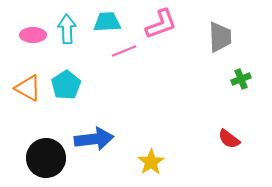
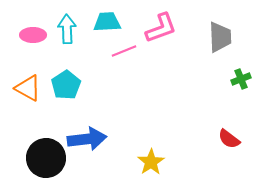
pink L-shape: moved 4 px down
blue arrow: moved 7 px left
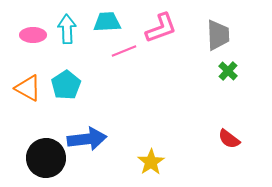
gray trapezoid: moved 2 px left, 2 px up
green cross: moved 13 px left, 8 px up; rotated 24 degrees counterclockwise
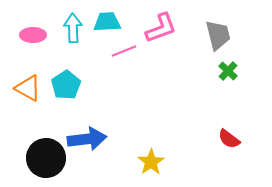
cyan arrow: moved 6 px right, 1 px up
gray trapezoid: rotated 12 degrees counterclockwise
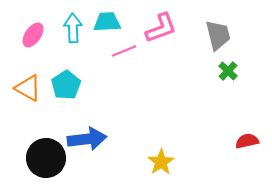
pink ellipse: rotated 55 degrees counterclockwise
red semicircle: moved 18 px right, 2 px down; rotated 130 degrees clockwise
yellow star: moved 10 px right
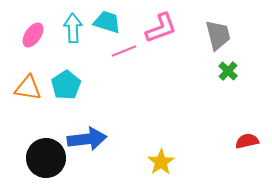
cyan trapezoid: rotated 20 degrees clockwise
orange triangle: rotated 20 degrees counterclockwise
